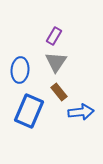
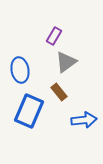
gray triangle: moved 10 px right; rotated 20 degrees clockwise
blue ellipse: rotated 15 degrees counterclockwise
blue arrow: moved 3 px right, 8 px down
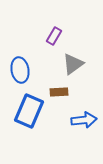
gray triangle: moved 7 px right, 2 px down
brown rectangle: rotated 54 degrees counterclockwise
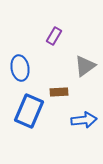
gray triangle: moved 12 px right, 2 px down
blue ellipse: moved 2 px up
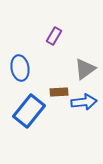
gray triangle: moved 3 px down
blue rectangle: rotated 16 degrees clockwise
blue arrow: moved 18 px up
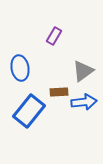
gray triangle: moved 2 px left, 2 px down
